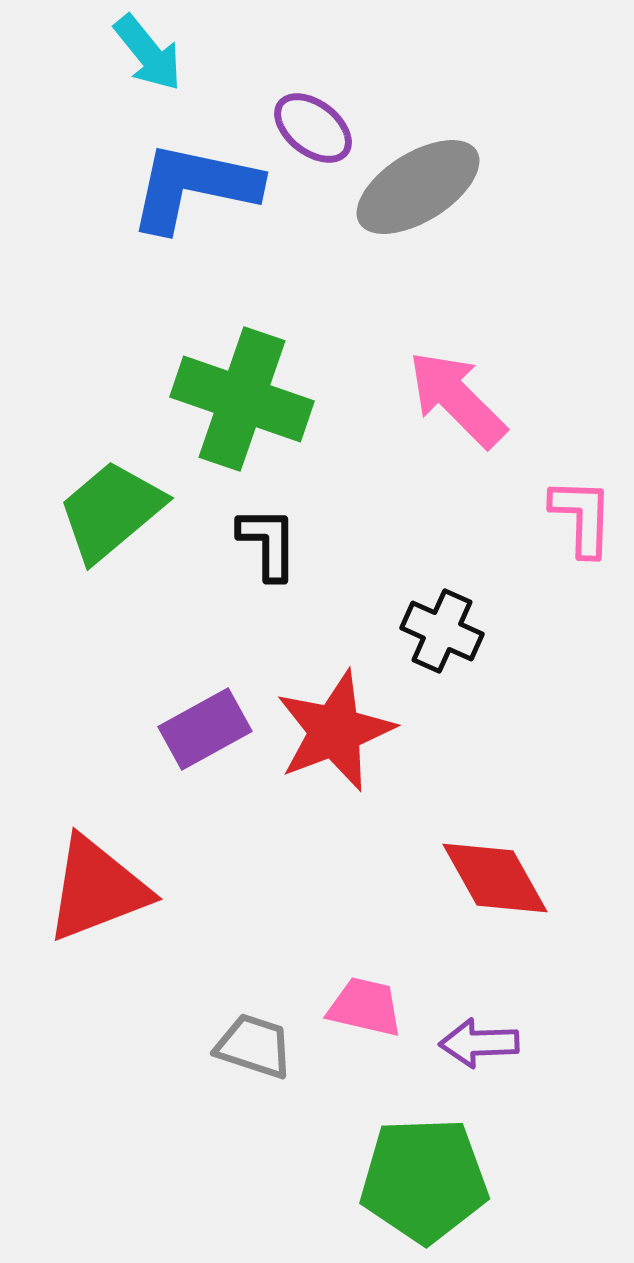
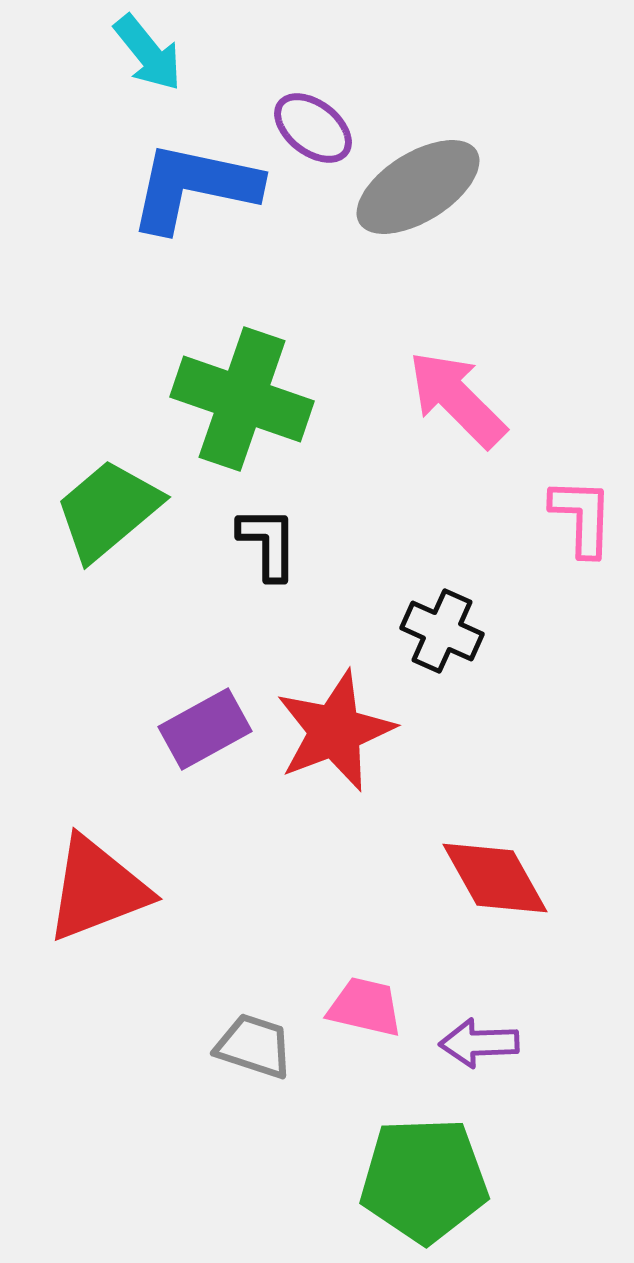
green trapezoid: moved 3 px left, 1 px up
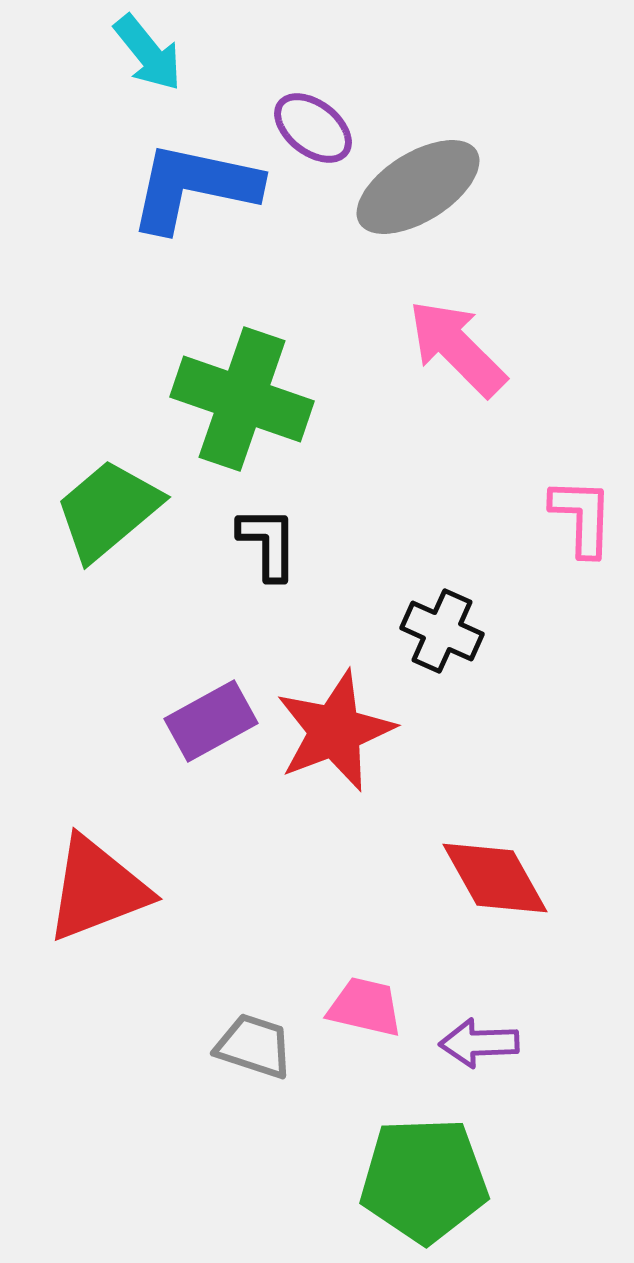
pink arrow: moved 51 px up
purple rectangle: moved 6 px right, 8 px up
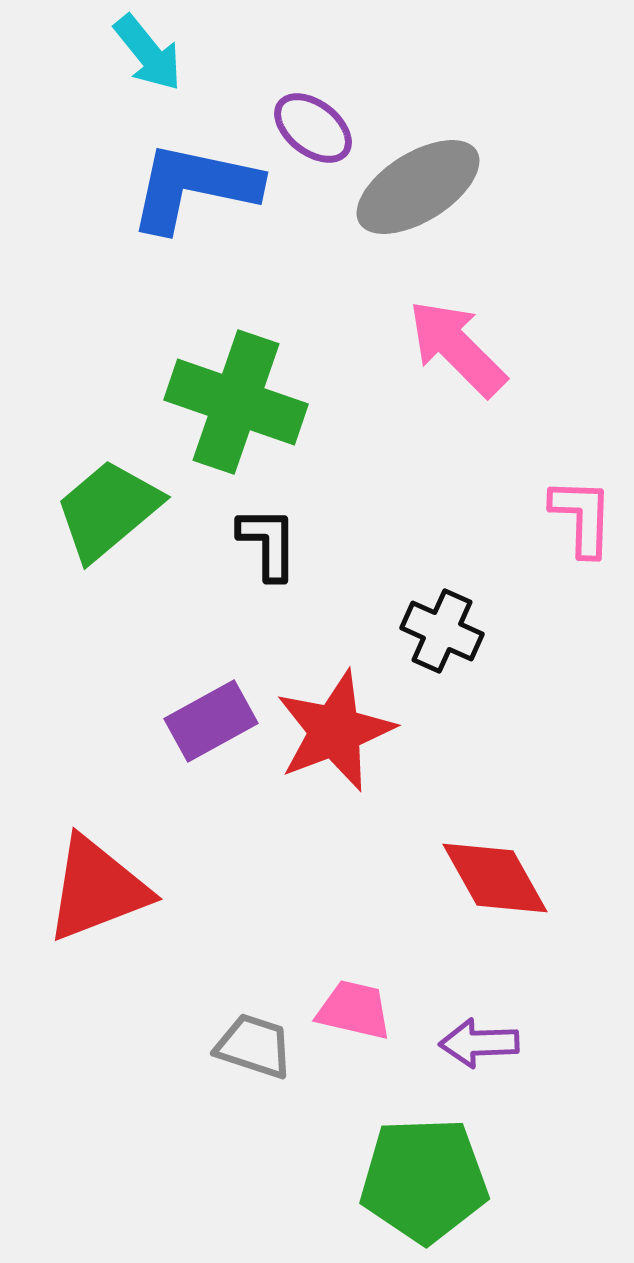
green cross: moved 6 px left, 3 px down
pink trapezoid: moved 11 px left, 3 px down
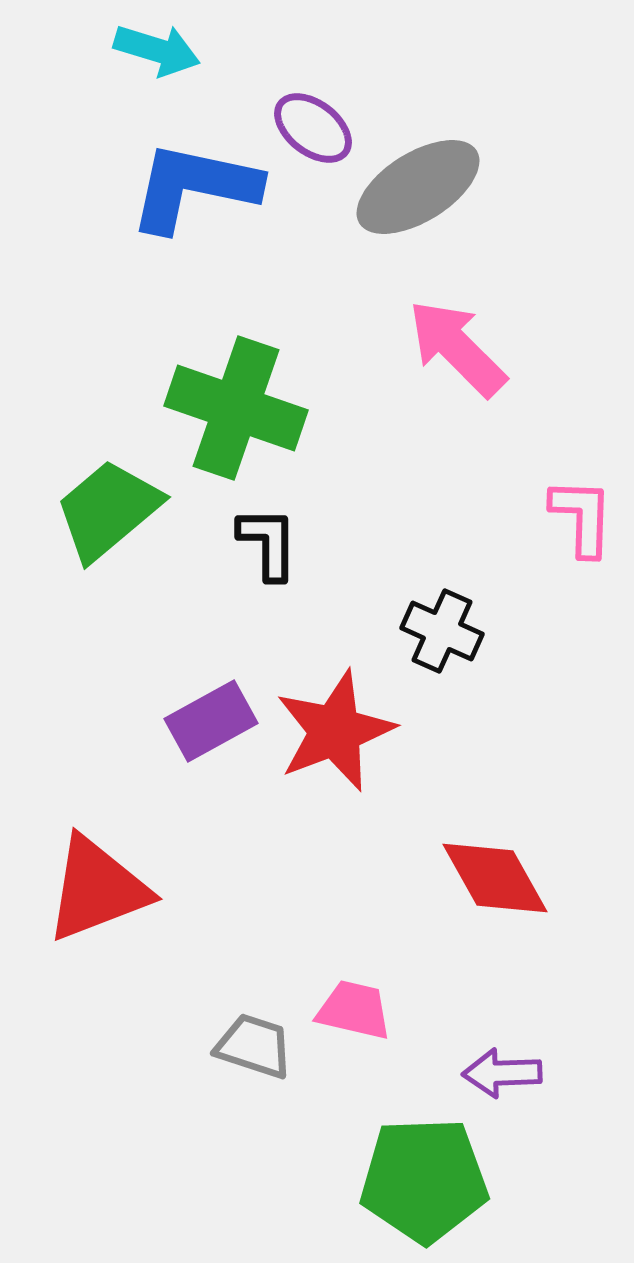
cyan arrow: moved 9 px right, 3 px up; rotated 34 degrees counterclockwise
green cross: moved 6 px down
purple arrow: moved 23 px right, 30 px down
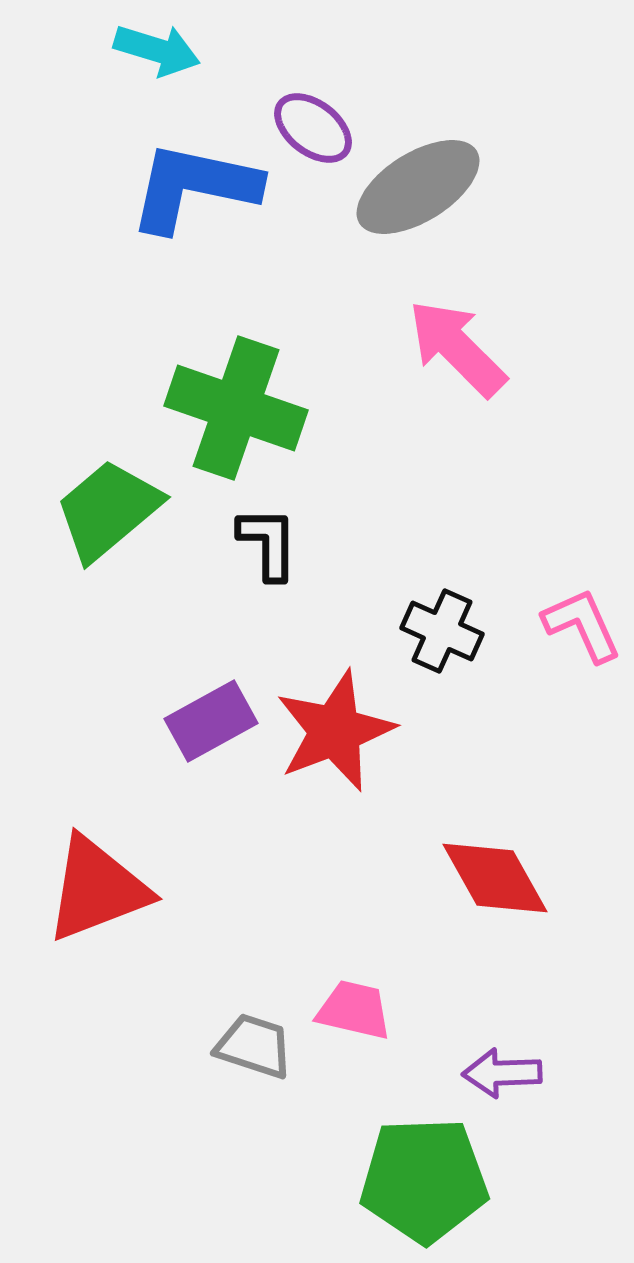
pink L-shape: moved 108 px down; rotated 26 degrees counterclockwise
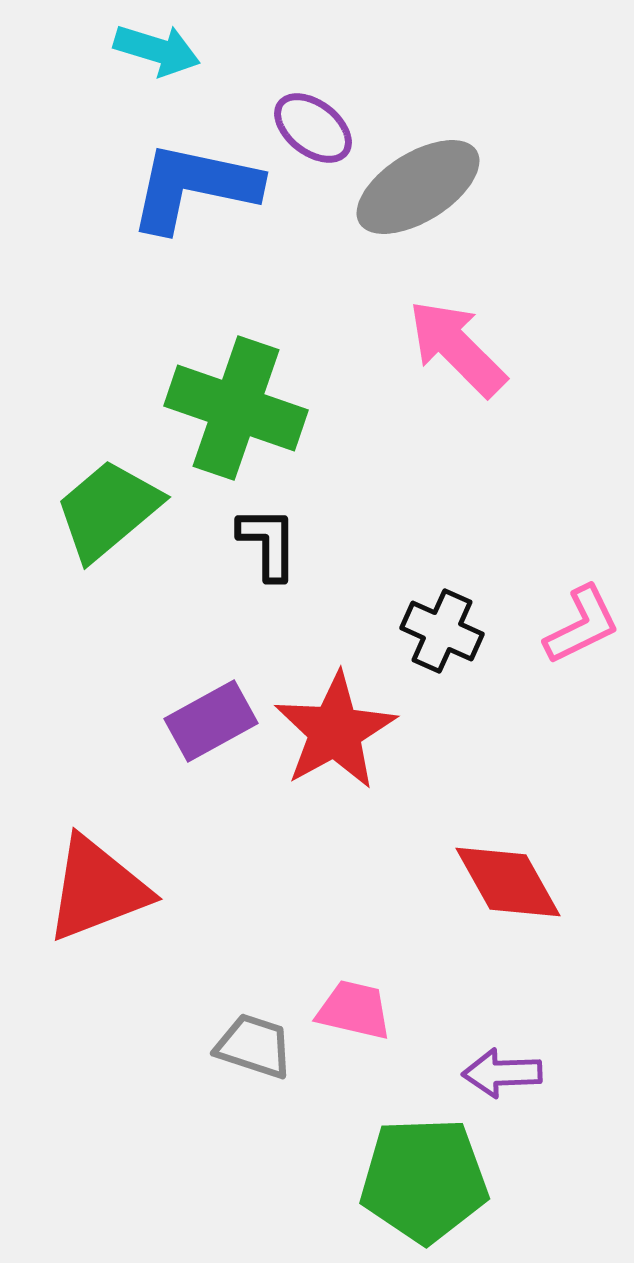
pink L-shape: rotated 88 degrees clockwise
red star: rotated 8 degrees counterclockwise
red diamond: moved 13 px right, 4 px down
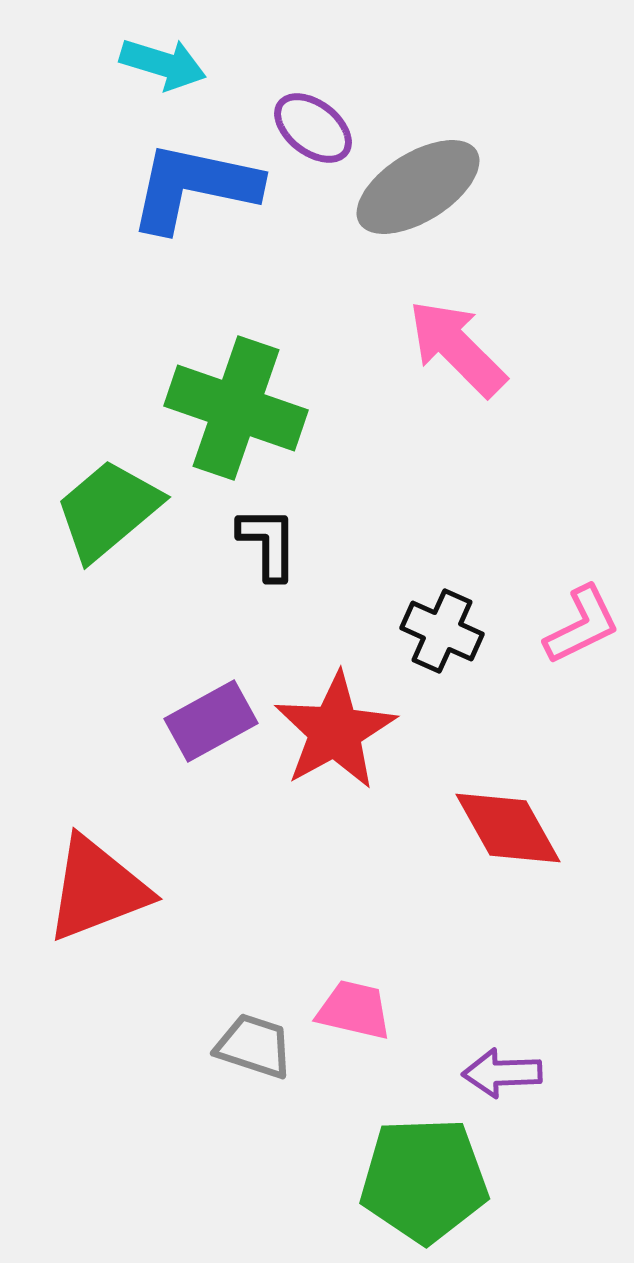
cyan arrow: moved 6 px right, 14 px down
red diamond: moved 54 px up
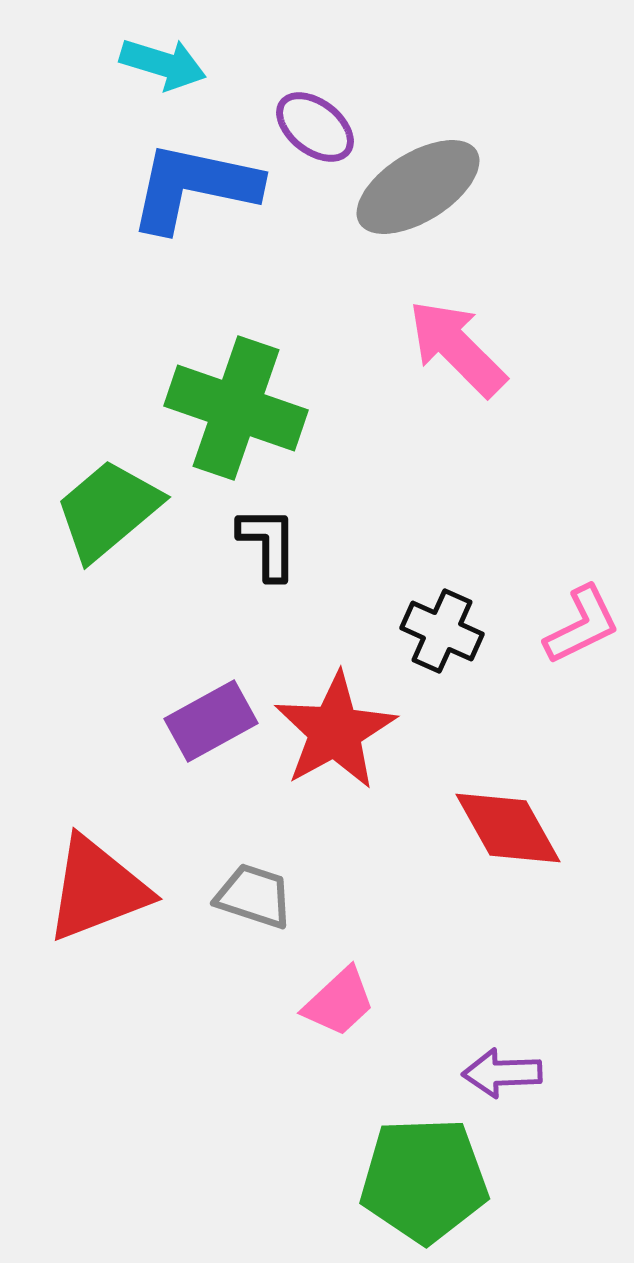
purple ellipse: moved 2 px right, 1 px up
pink trapezoid: moved 15 px left, 8 px up; rotated 124 degrees clockwise
gray trapezoid: moved 150 px up
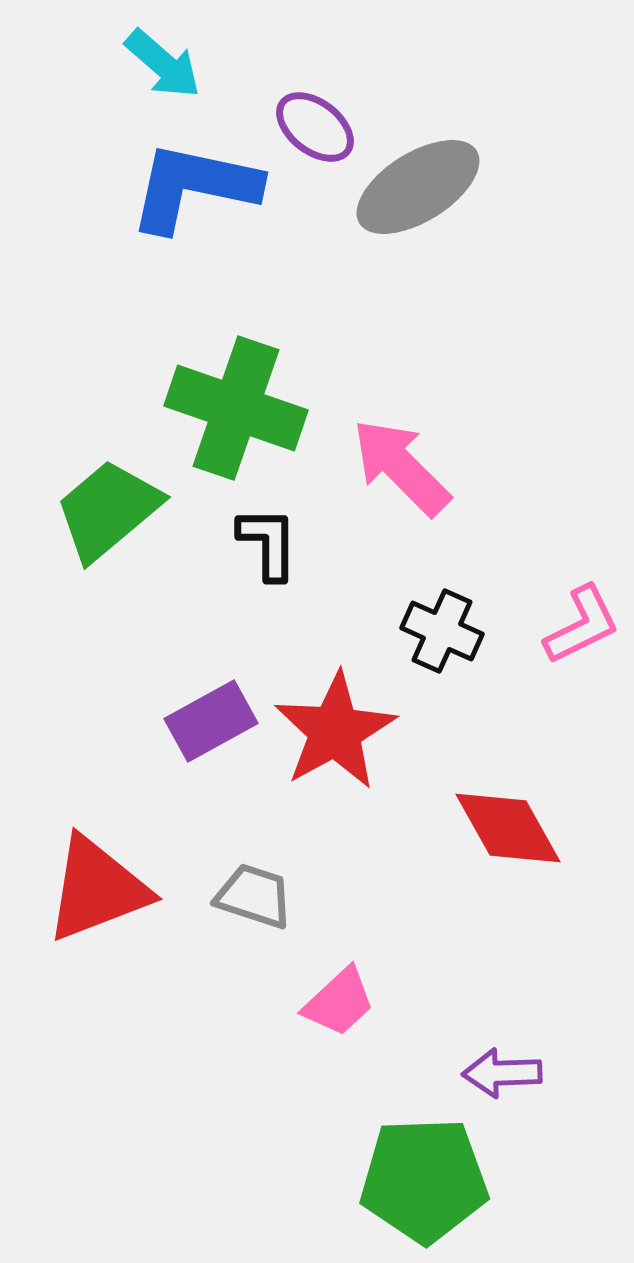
cyan arrow: rotated 24 degrees clockwise
pink arrow: moved 56 px left, 119 px down
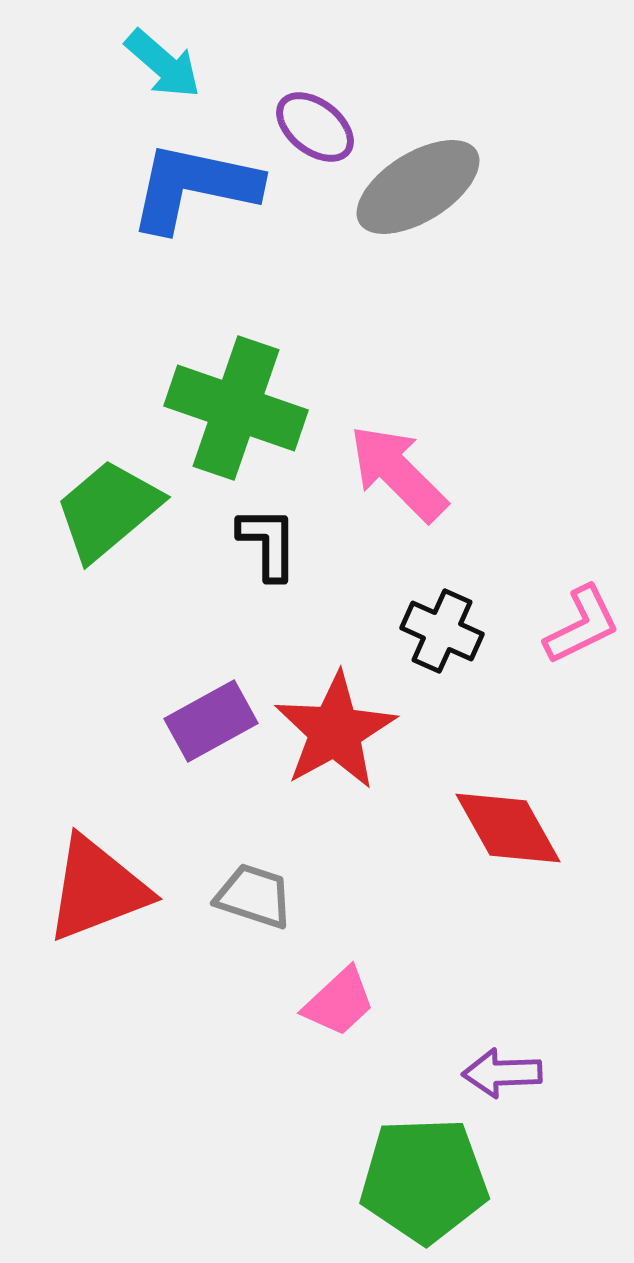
pink arrow: moved 3 px left, 6 px down
